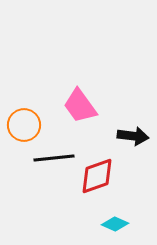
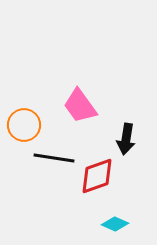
black arrow: moved 7 px left, 3 px down; rotated 92 degrees clockwise
black line: rotated 15 degrees clockwise
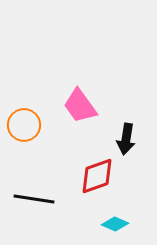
black line: moved 20 px left, 41 px down
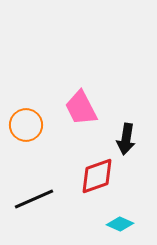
pink trapezoid: moved 1 px right, 2 px down; rotated 9 degrees clockwise
orange circle: moved 2 px right
black line: rotated 33 degrees counterclockwise
cyan diamond: moved 5 px right
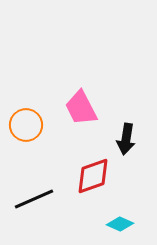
red diamond: moved 4 px left
